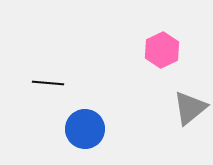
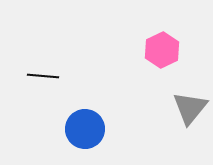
black line: moved 5 px left, 7 px up
gray triangle: rotated 12 degrees counterclockwise
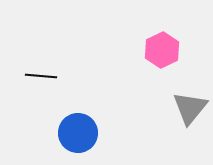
black line: moved 2 px left
blue circle: moved 7 px left, 4 px down
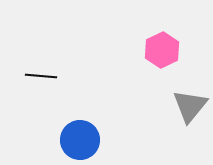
gray triangle: moved 2 px up
blue circle: moved 2 px right, 7 px down
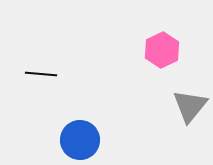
black line: moved 2 px up
